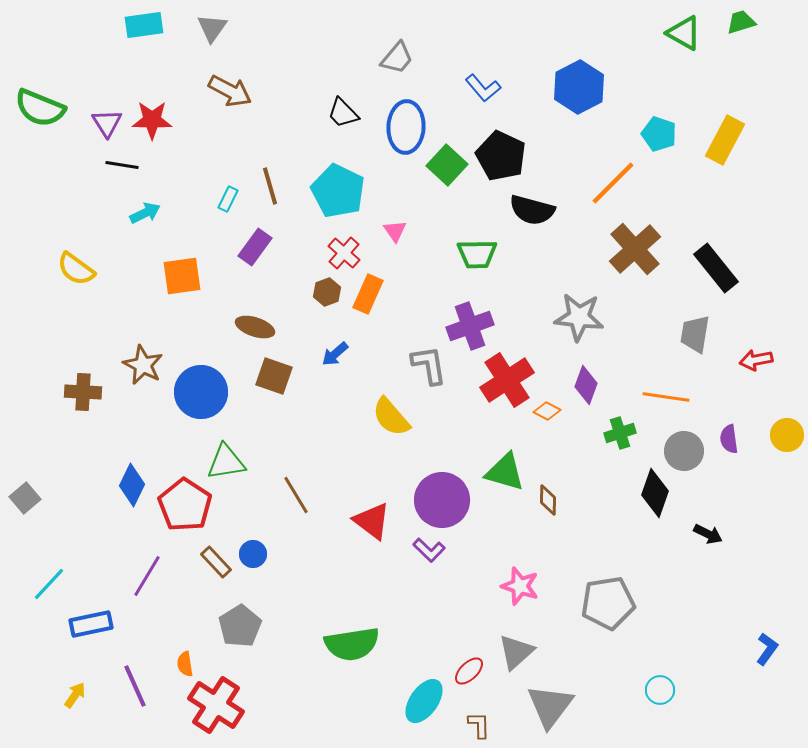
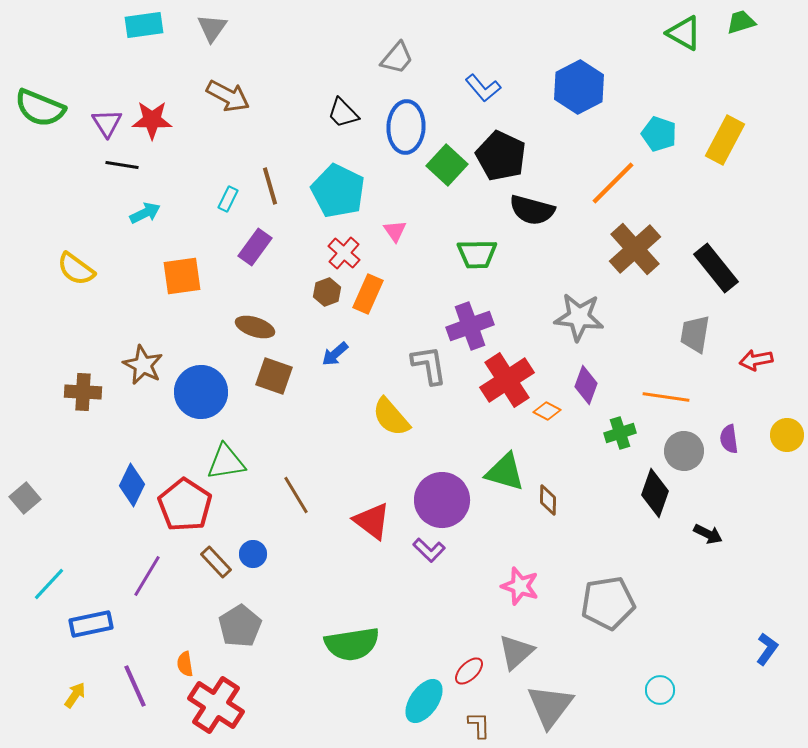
brown arrow at (230, 91): moved 2 px left, 5 px down
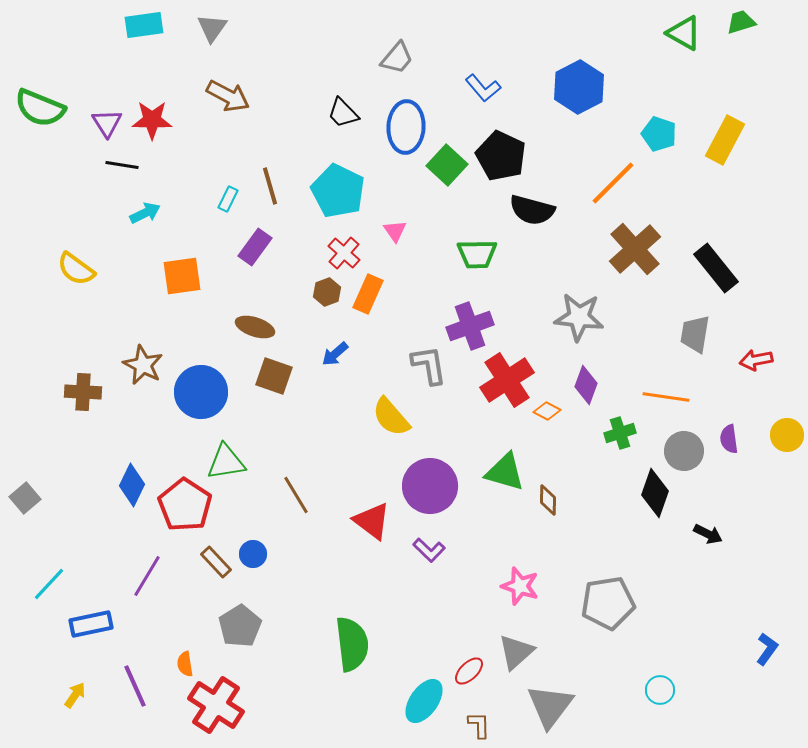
purple circle at (442, 500): moved 12 px left, 14 px up
green semicircle at (352, 644): rotated 88 degrees counterclockwise
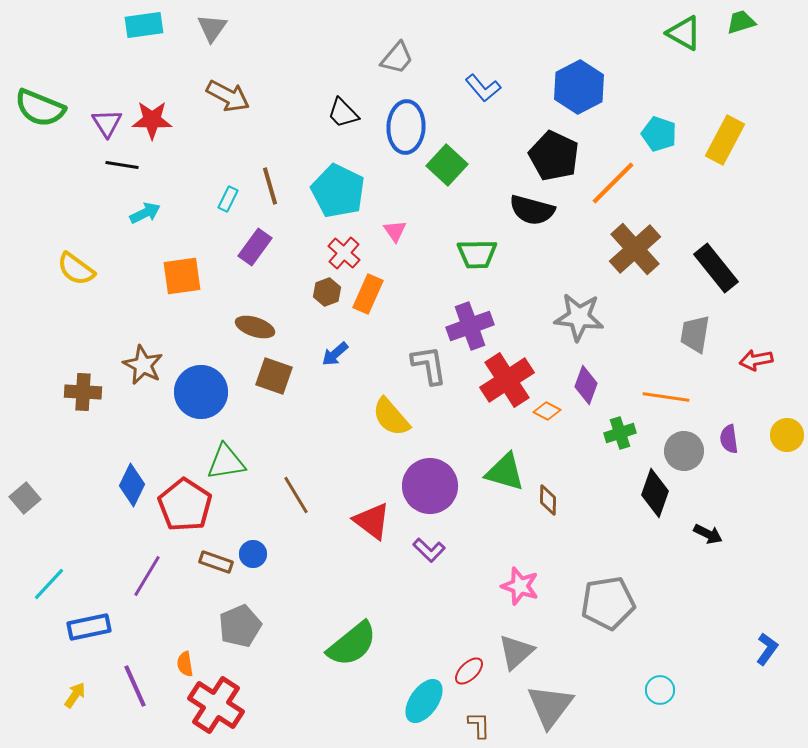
black pentagon at (501, 156): moved 53 px right
brown rectangle at (216, 562): rotated 28 degrees counterclockwise
blue rectangle at (91, 624): moved 2 px left, 3 px down
gray pentagon at (240, 626): rotated 9 degrees clockwise
green semicircle at (352, 644): rotated 58 degrees clockwise
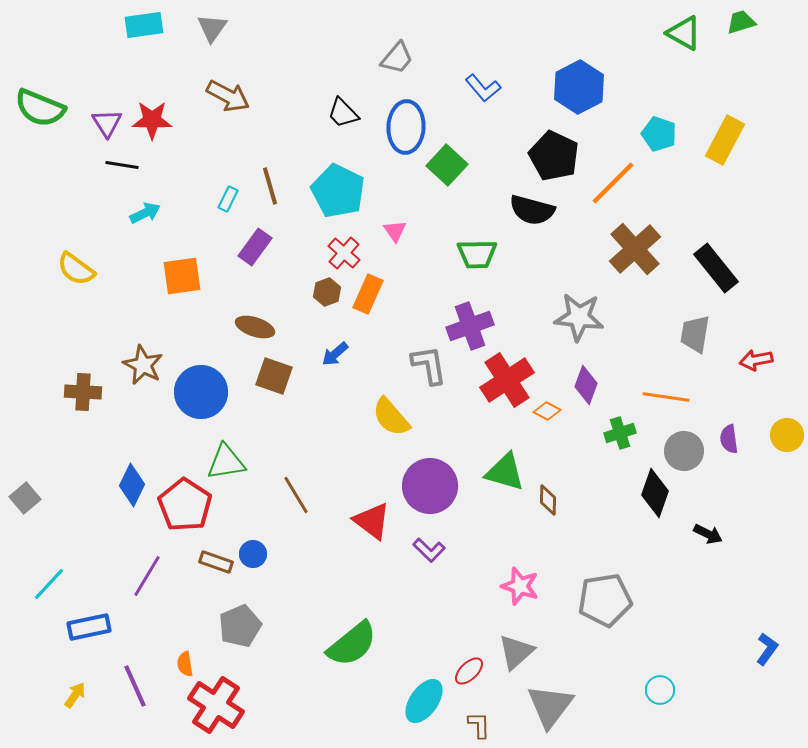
gray pentagon at (608, 603): moved 3 px left, 3 px up
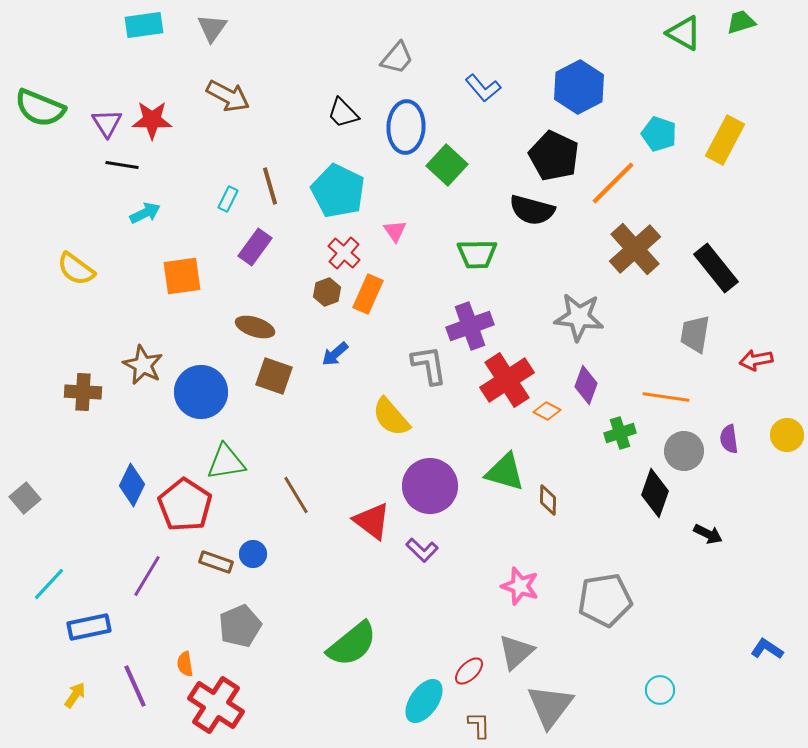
purple L-shape at (429, 550): moved 7 px left
blue L-shape at (767, 649): rotated 92 degrees counterclockwise
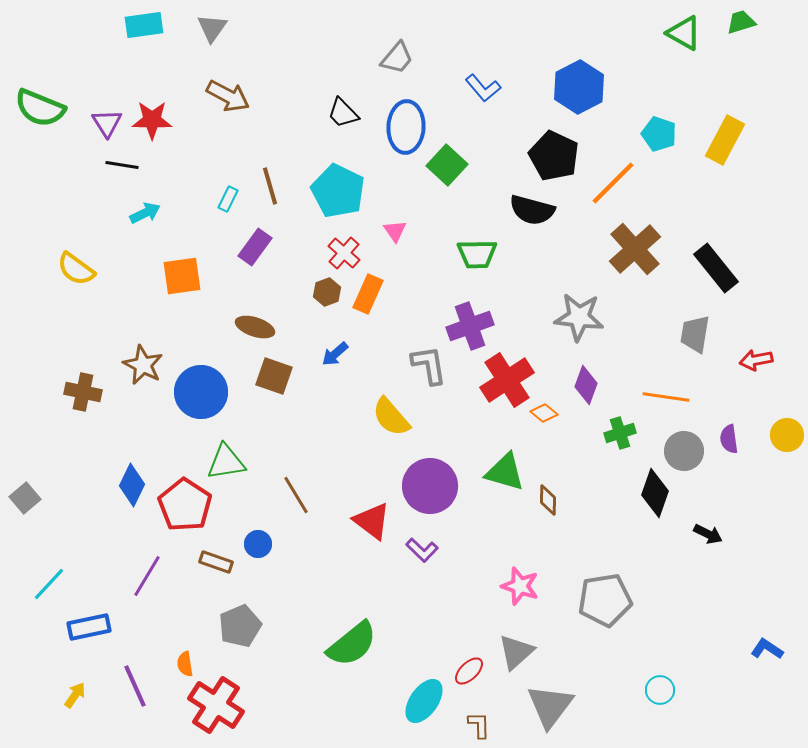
brown cross at (83, 392): rotated 9 degrees clockwise
orange diamond at (547, 411): moved 3 px left, 2 px down; rotated 12 degrees clockwise
blue circle at (253, 554): moved 5 px right, 10 px up
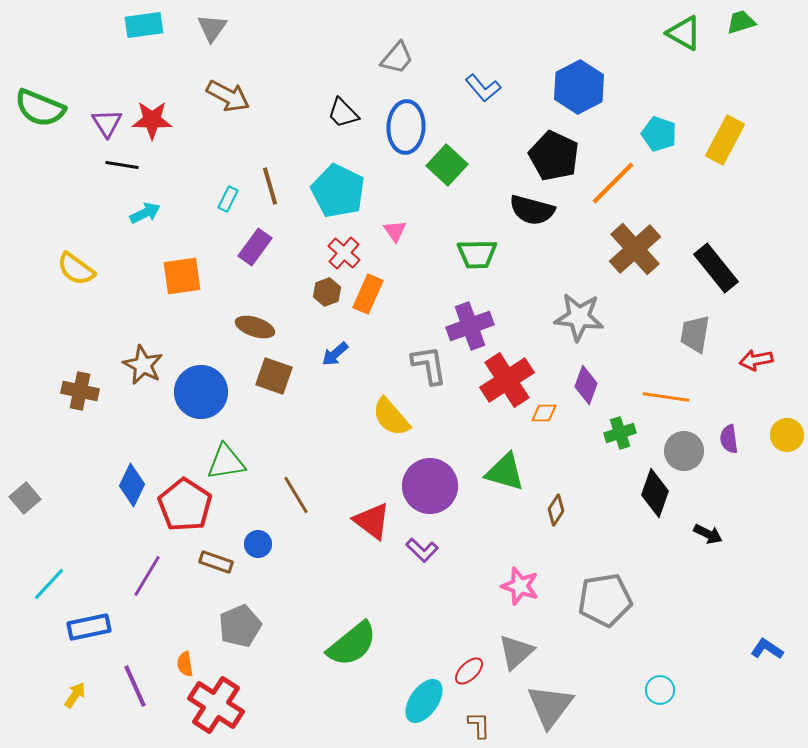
brown cross at (83, 392): moved 3 px left, 1 px up
orange diamond at (544, 413): rotated 40 degrees counterclockwise
brown diamond at (548, 500): moved 8 px right, 10 px down; rotated 32 degrees clockwise
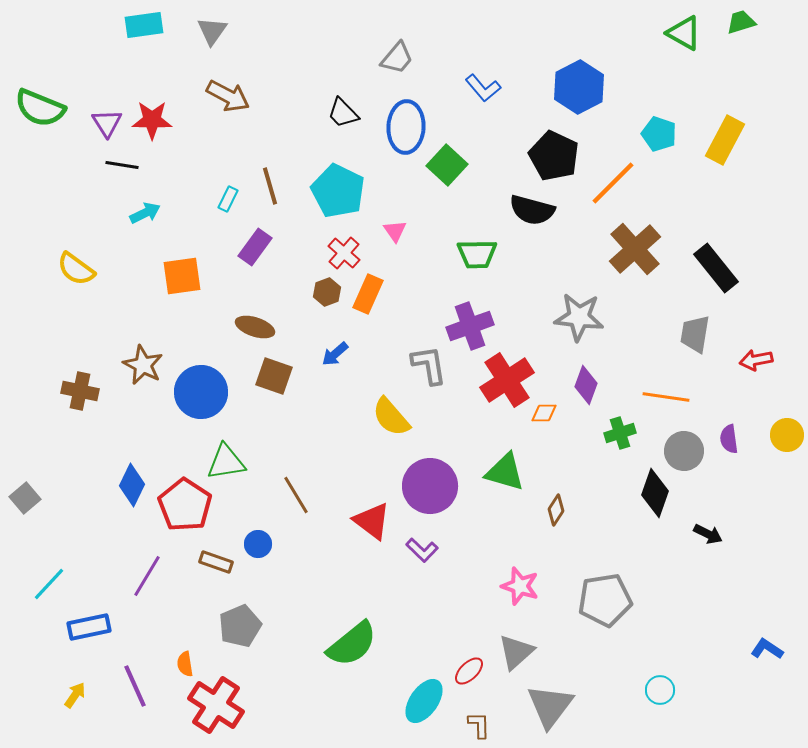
gray triangle at (212, 28): moved 3 px down
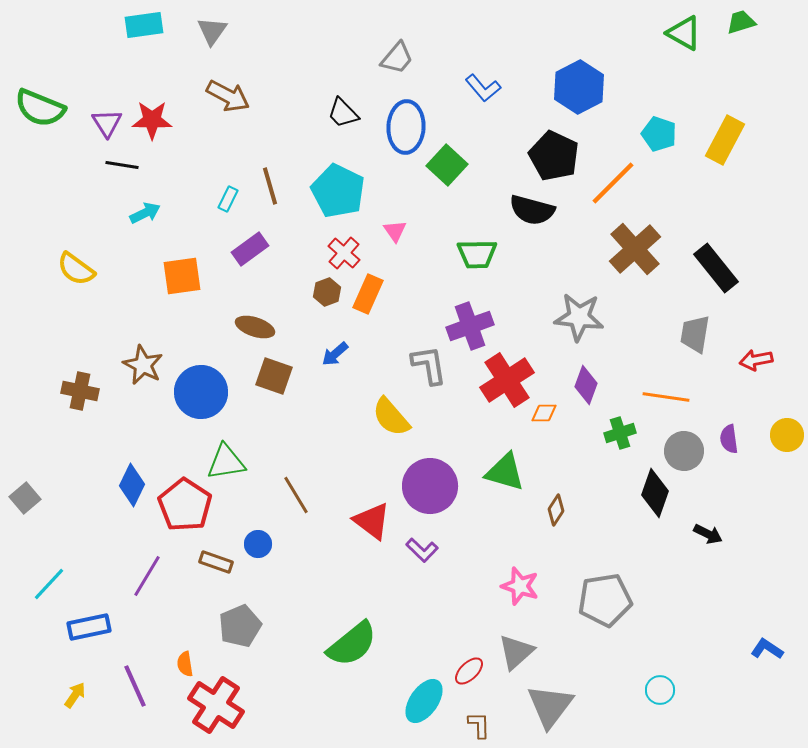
purple rectangle at (255, 247): moved 5 px left, 2 px down; rotated 18 degrees clockwise
